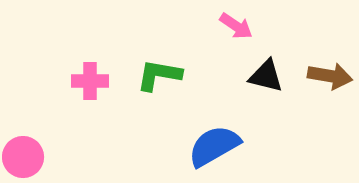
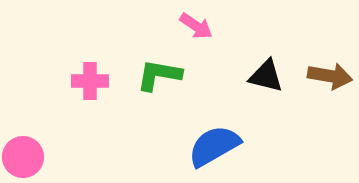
pink arrow: moved 40 px left
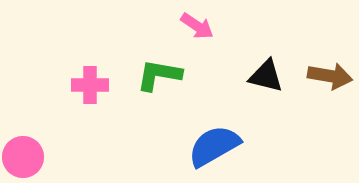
pink arrow: moved 1 px right
pink cross: moved 4 px down
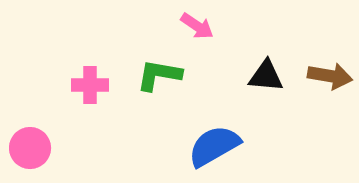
black triangle: rotated 9 degrees counterclockwise
pink circle: moved 7 px right, 9 px up
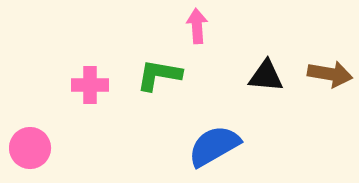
pink arrow: rotated 128 degrees counterclockwise
brown arrow: moved 2 px up
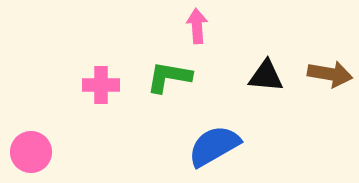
green L-shape: moved 10 px right, 2 px down
pink cross: moved 11 px right
pink circle: moved 1 px right, 4 px down
